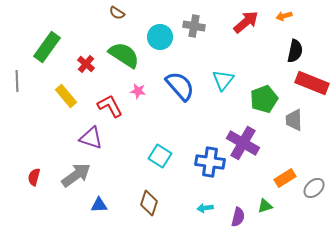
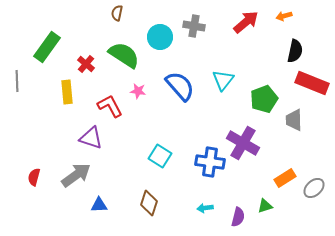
brown semicircle: rotated 70 degrees clockwise
yellow rectangle: moved 1 px right, 4 px up; rotated 35 degrees clockwise
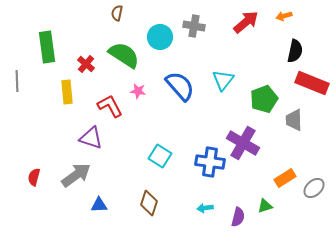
green rectangle: rotated 44 degrees counterclockwise
